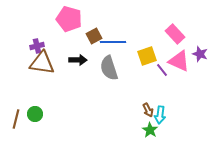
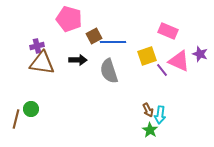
pink rectangle: moved 7 px left, 3 px up; rotated 24 degrees counterclockwise
gray semicircle: moved 3 px down
green circle: moved 4 px left, 5 px up
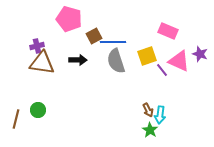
gray semicircle: moved 7 px right, 10 px up
green circle: moved 7 px right, 1 px down
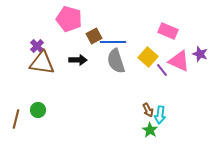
purple cross: rotated 32 degrees counterclockwise
yellow square: moved 1 px right, 1 px down; rotated 30 degrees counterclockwise
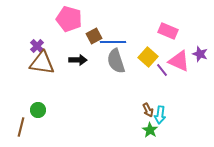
brown line: moved 5 px right, 8 px down
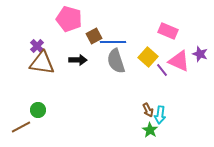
brown line: rotated 48 degrees clockwise
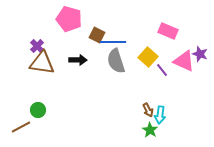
brown square: moved 3 px right, 1 px up; rotated 35 degrees counterclockwise
pink triangle: moved 5 px right
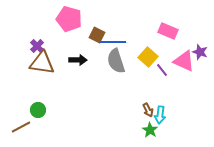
purple star: moved 2 px up
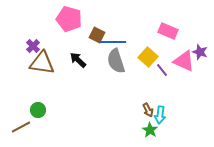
purple cross: moved 4 px left
black arrow: rotated 138 degrees counterclockwise
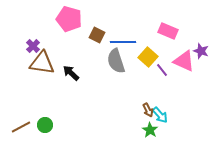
blue line: moved 10 px right
purple star: moved 1 px right, 1 px up
black arrow: moved 7 px left, 13 px down
green circle: moved 7 px right, 15 px down
cyan arrow: rotated 48 degrees counterclockwise
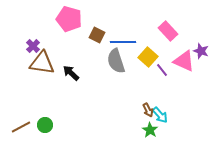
pink rectangle: rotated 24 degrees clockwise
